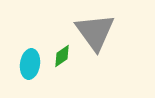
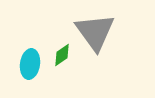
green diamond: moved 1 px up
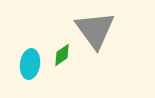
gray triangle: moved 2 px up
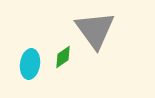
green diamond: moved 1 px right, 2 px down
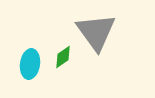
gray triangle: moved 1 px right, 2 px down
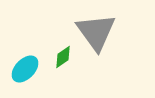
cyan ellipse: moved 5 px left, 5 px down; rotated 36 degrees clockwise
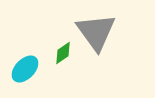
green diamond: moved 4 px up
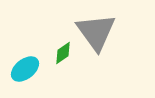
cyan ellipse: rotated 8 degrees clockwise
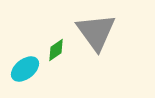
green diamond: moved 7 px left, 3 px up
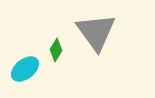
green diamond: rotated 25 degrees counterclockwise
